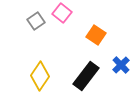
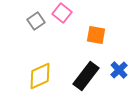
orange square: rotated 24 degrees counterclockwise
blue cross: moved 2 px left, 5 px down
yellow diamond: rotated 32 degrees clockwise
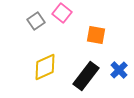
yellow diamond: moved 5 px right, 9 px up
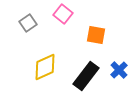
pink square: moved 1 px right, 1 px down
gray square: moved 8 px left, 2 px down
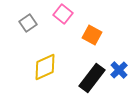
orange square: moved 4 px left; rotated 18 degrees clockwise
black rectangle: moved 6 px right, 2 px down
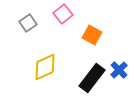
pink square: rotated 12 degrees clockwise
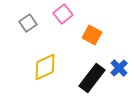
blue cross: moved 2 px up
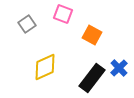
pink square: rotated 30 degrees counterclockwise
gray square: moved 1 px left, 1 px down
